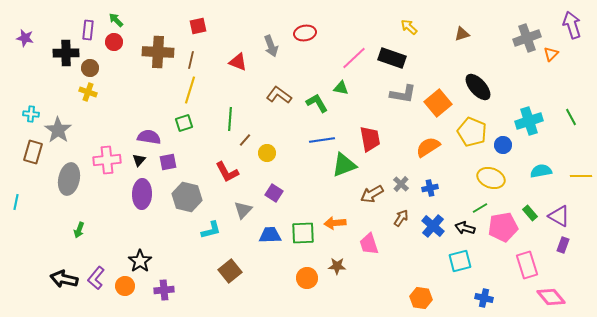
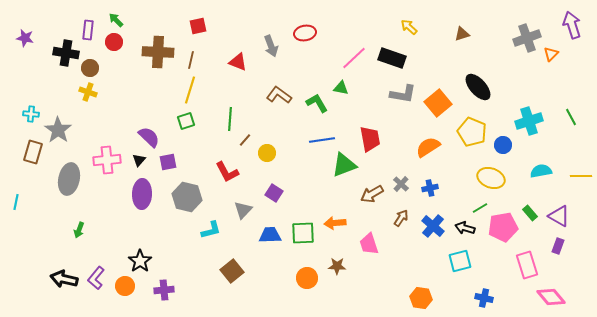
black cross at (66, 53): rotated 10 degrees clockwise
green square at (184, 123): moved 2 px right, 2 px up
purple semicircle at (149, 137): rotated 35 degrees clockwise
purple rectangle at (563, 245): moved 5 px left, 1 px down
brown square at (230, 271): moved 2 px right
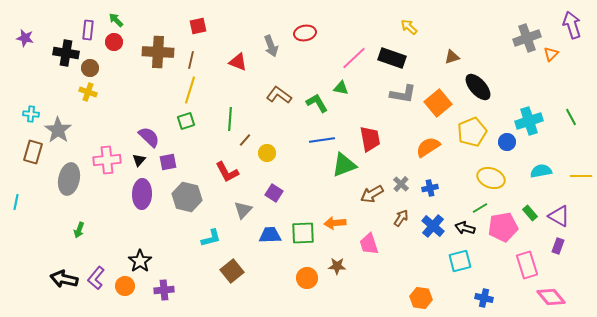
brown triangle at (462, 34): moved 10 px left, 23 px down
yellow pentagon at (472, 132): rotated 28 degrees clockwise
blue circle at (503, 145): moved 4 px right, 3 px up
cyan L-shape at (211, 230): moved 8 px down
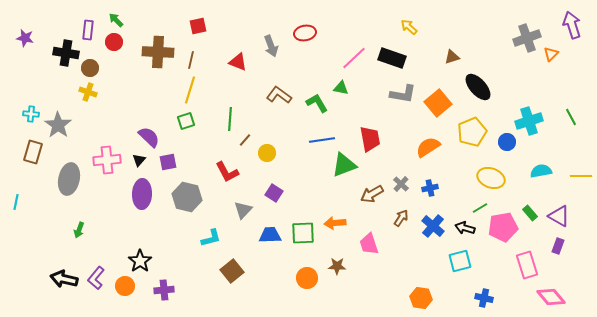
gray star at (58, 130): moved 5 px up
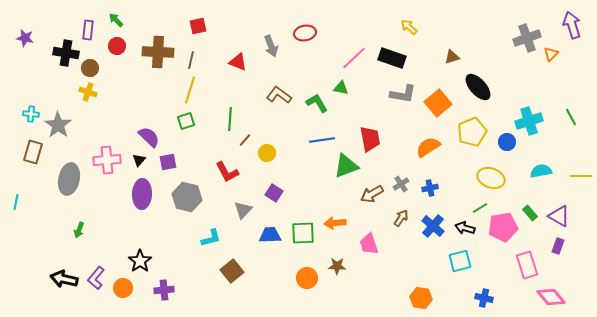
red circle at (114, 42): moved 3 px right, 4 px down
green triangle at (344, 165): moved 2 px right, 1 px down
gray cross at (401, 184): rotated 14 degrees clockwise
orange circle at (125, 286): moved 2 px left, 2 px down
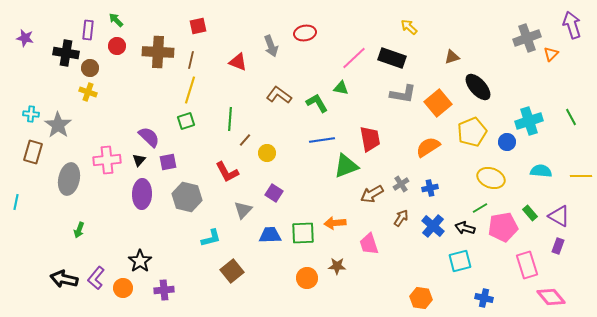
cyan semicircle at (541, 171): rotated 15 degrees clockwise
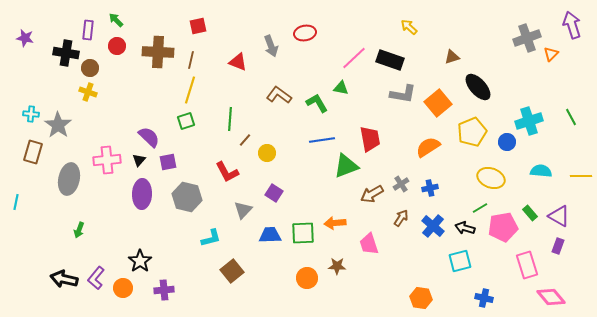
black rectangle at (392, 58): moved 2 px left, 2 px down
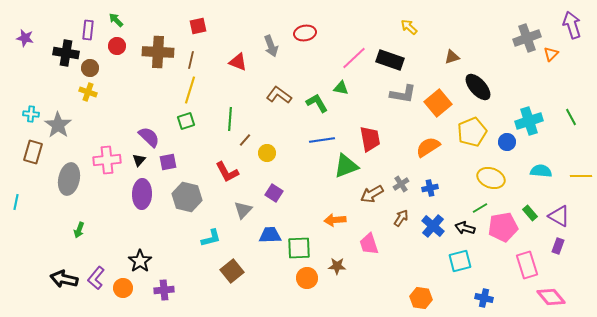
orange arrow at (335, 223): moved 3 px up
green square at (303, 233): moved 4 px left, 15 px down
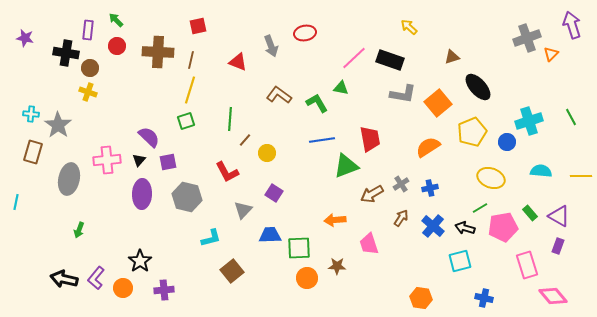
pink diamond at (551, 297): moved 2 px right, 1 px up
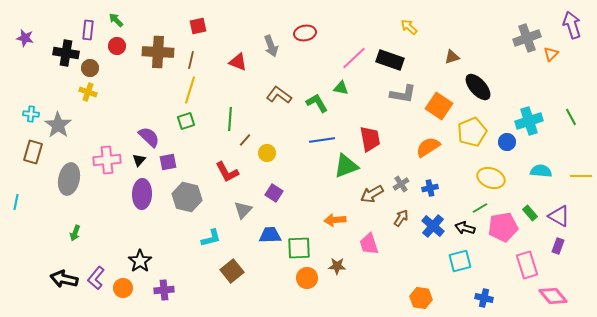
orange square at (438, 103): moved 1 px right, 3 px down; rotated 16 degrees counterclockwise
green arrow at (79, 230): moved 4 px left, 3 px down
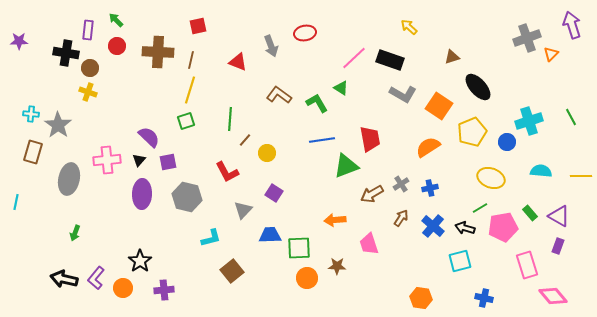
purple star at (25, 38): moved 6 px left, 3 px down; rotated 12 degrees counterclockwise
green triangle at (341, 88): rotated 21 degrees clockwise
gray L-shape at (403, 94): rotated 20 degrees clockwise
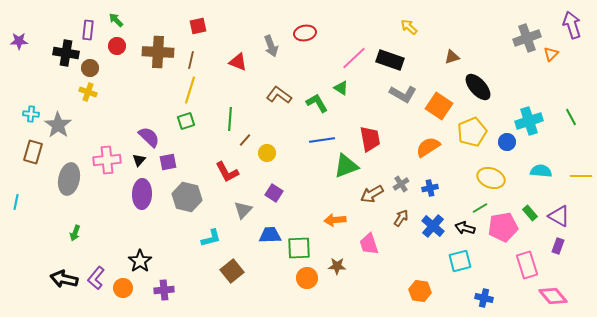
orange hexagon at (421, 298): moved 1 px left, 7 px up
